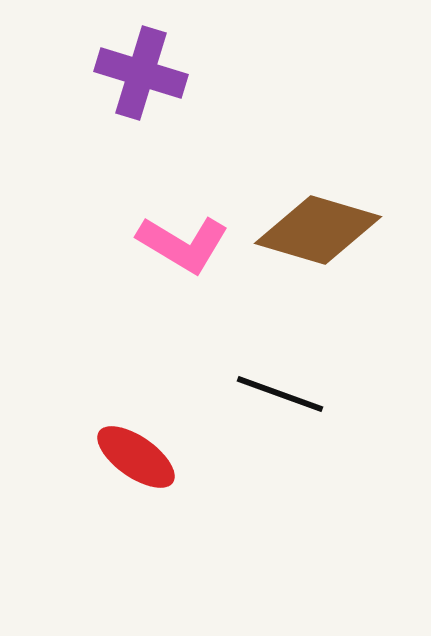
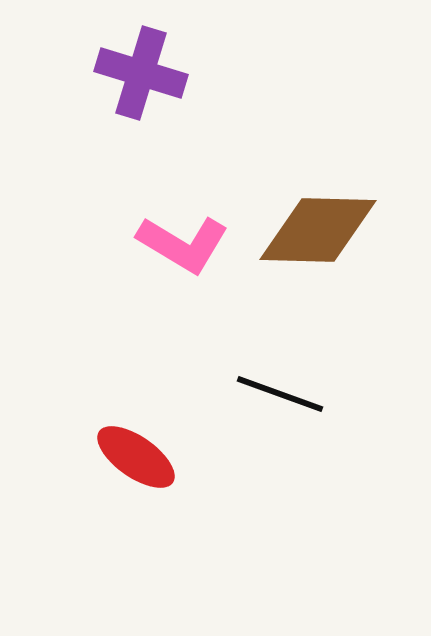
brown diamond: rotated 15 degrees counterclockwise
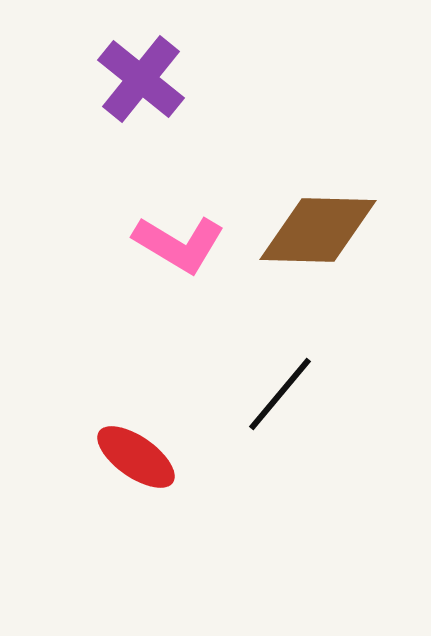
purple cross: moved 6 px down; rotated 22 degrees clockwise
pink L-shape: moved 4 px left
black line: rotated 70 degrees counterclockwise
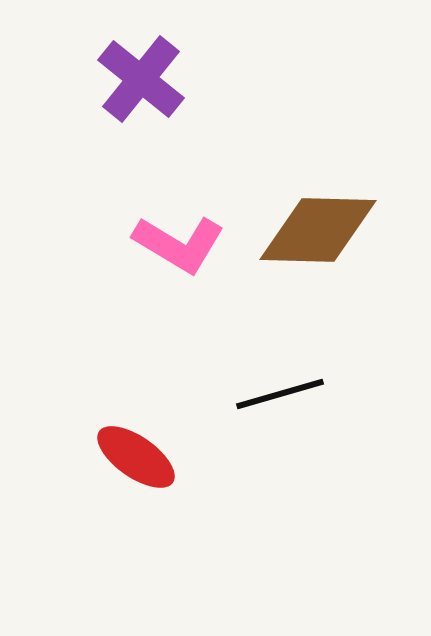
black line: rotated 34 degrees clockwise
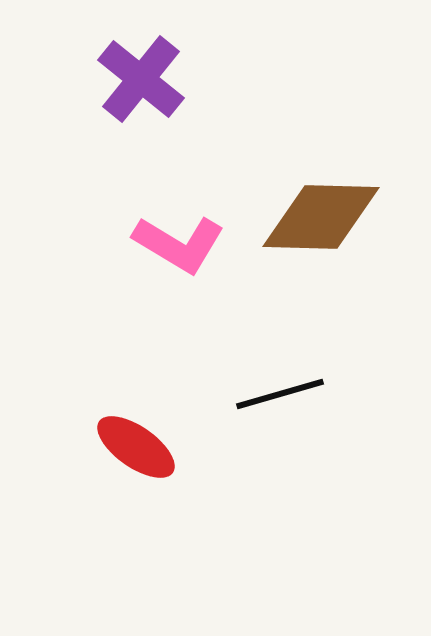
brown diamond: moved 3 px right, 13 px up
red ellipse: moved 10 px up
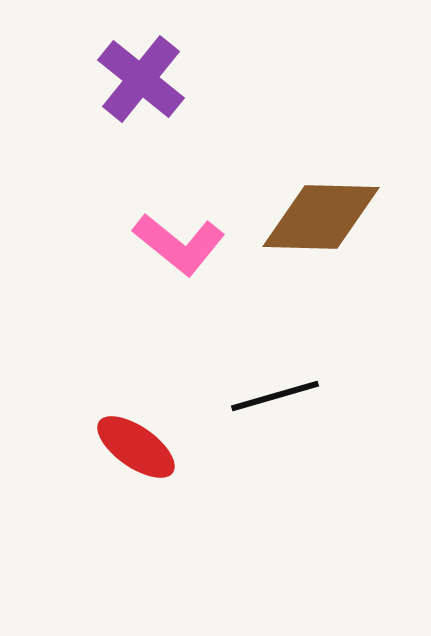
pink L-shape: rotated 8 degrees clockwise
black line: moved 5 px left, 2 px down
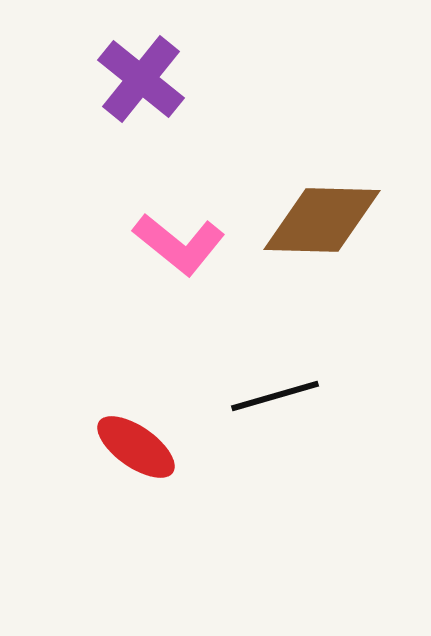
brown diamond: moved 1 px right, 3 px down
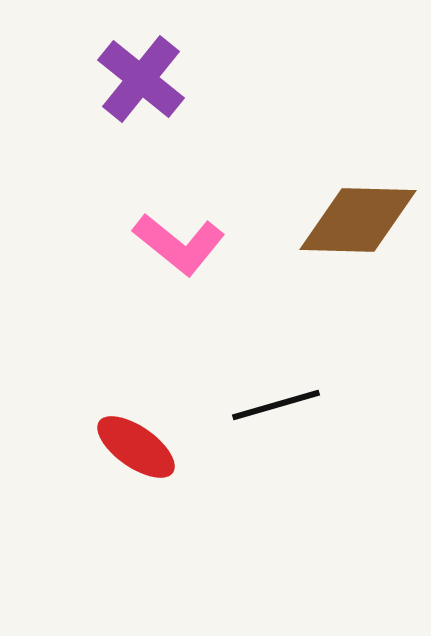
brown diamond: moved 36 px right
black line: moved 1 px right, 9 px down
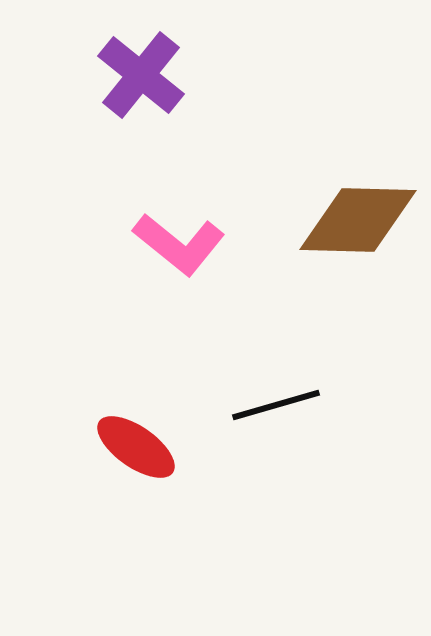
purple cross: moved 4 px up
